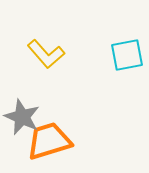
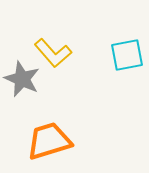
yellow L-shape: moved 7 px right, 1 px up
gray star: moved 38 px up
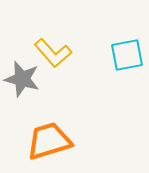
gray star: rotated 9 degrees counterclockwise
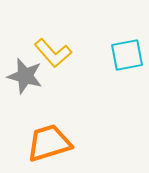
gray star: moved 3 px right, 3 px up
orange trapezoid: moved 2 px down
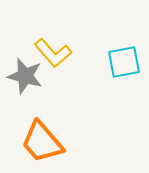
cyan square: moved 3 px left, 7 px down
orange trapezoid: moved 7 px left, 1 px up; rotated 114 degrees counterclockwise
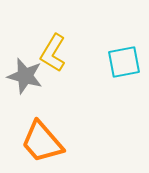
yellow L-shape: rotated 72 degrees clockwise
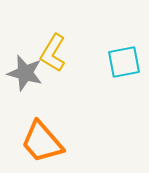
gray star: moved 3 px up
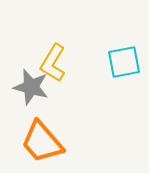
yellow L-shape: moved 10 px down
gray star: moved 6 px right, 14 px down
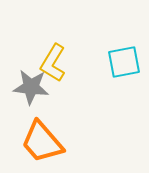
gray star: rotated 9 degrees counterclockwise
